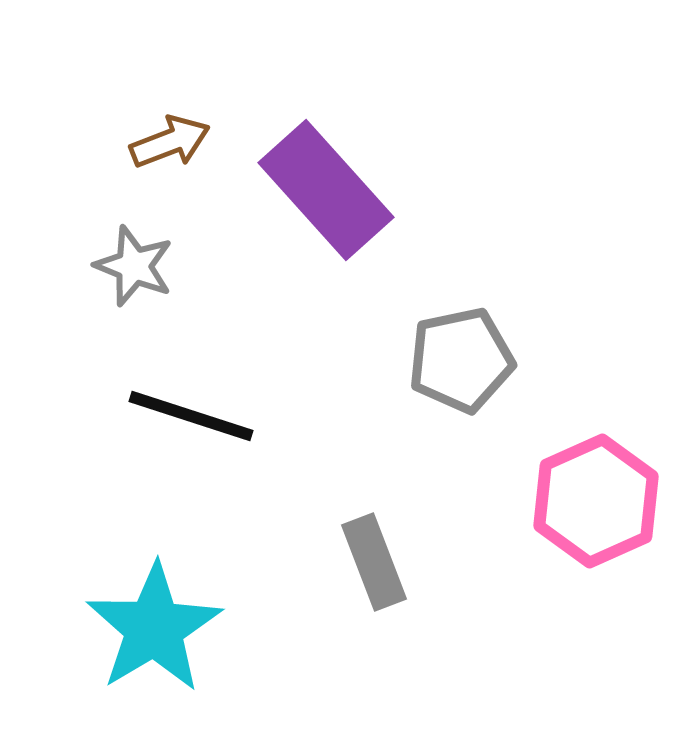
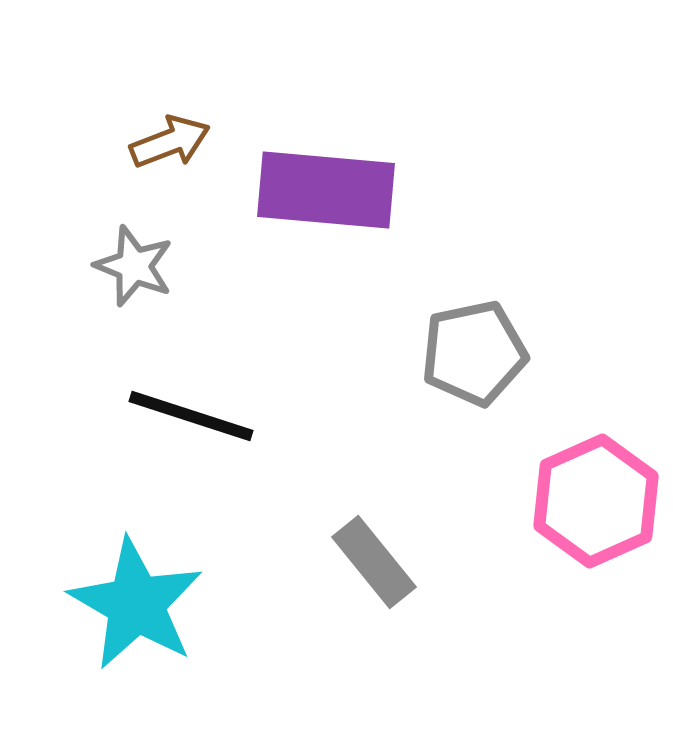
purple rectangle: rotated 43 degrees counterclockwise
gray pentagon: moved 13 px right, 7 px up
gray rectangle: rotated 18 degrees counterclockwise
cyan star: moved 18 px left, 24 px up; rotated 11 degrees counterclockwise
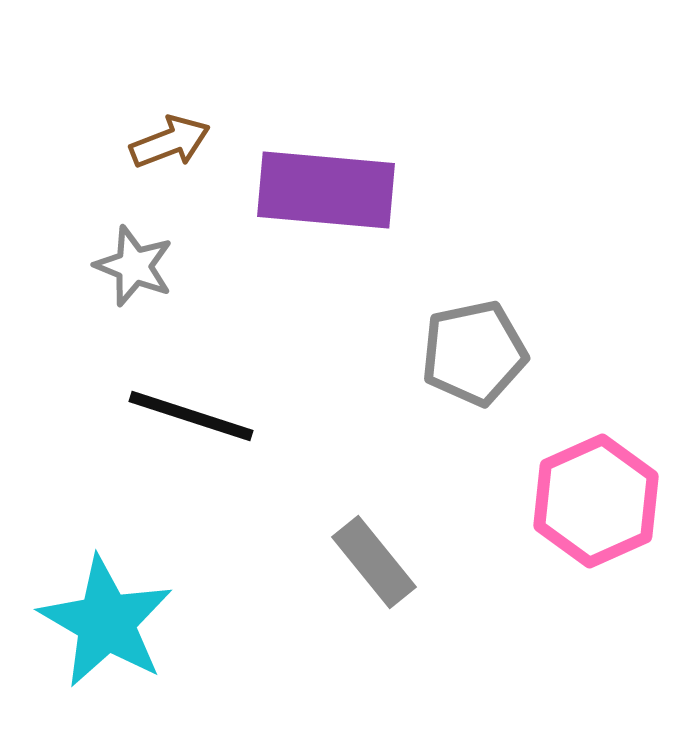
cyan star: moved 30 px left, 18 px down
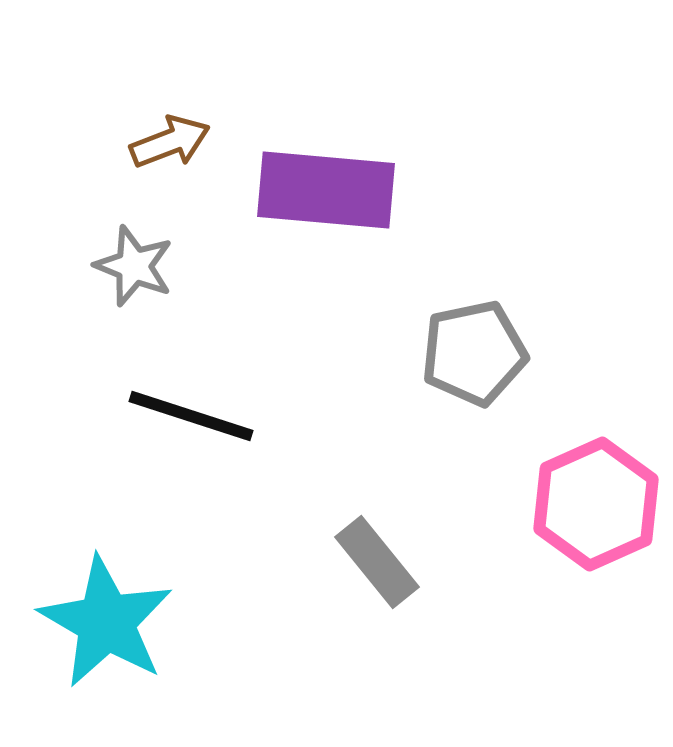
pink hexagon: moved 3 px down
gray rectangle: moved 3 px right
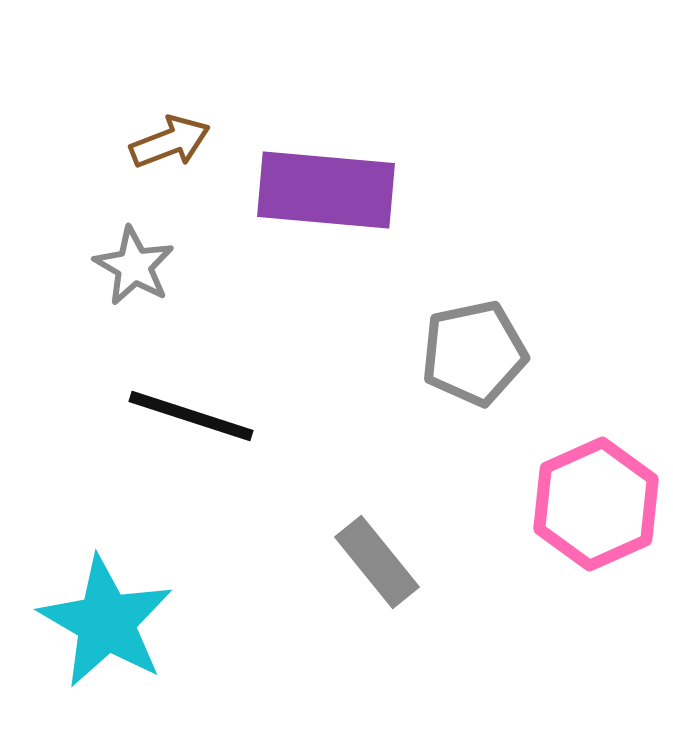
gray star: rotated 8 degrees clockwise
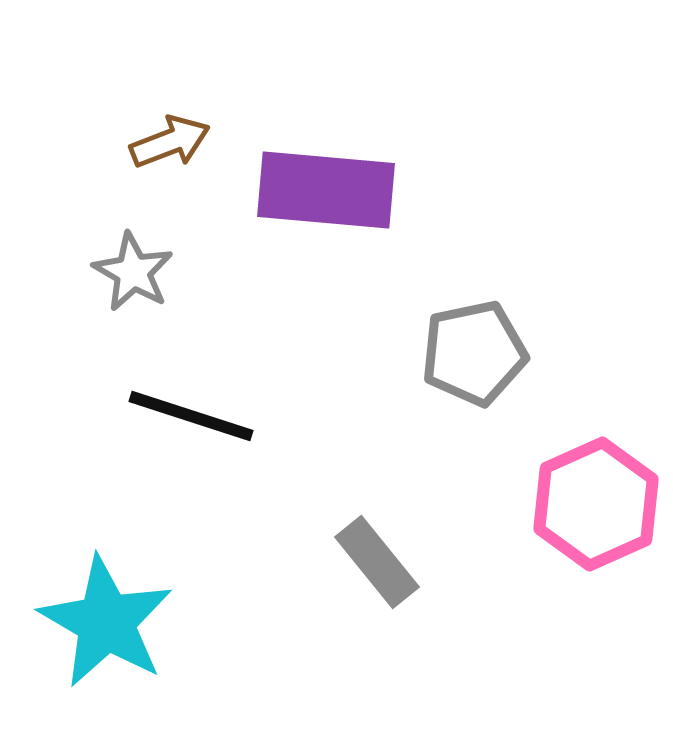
gray star: moved 1 px left, 6 px down
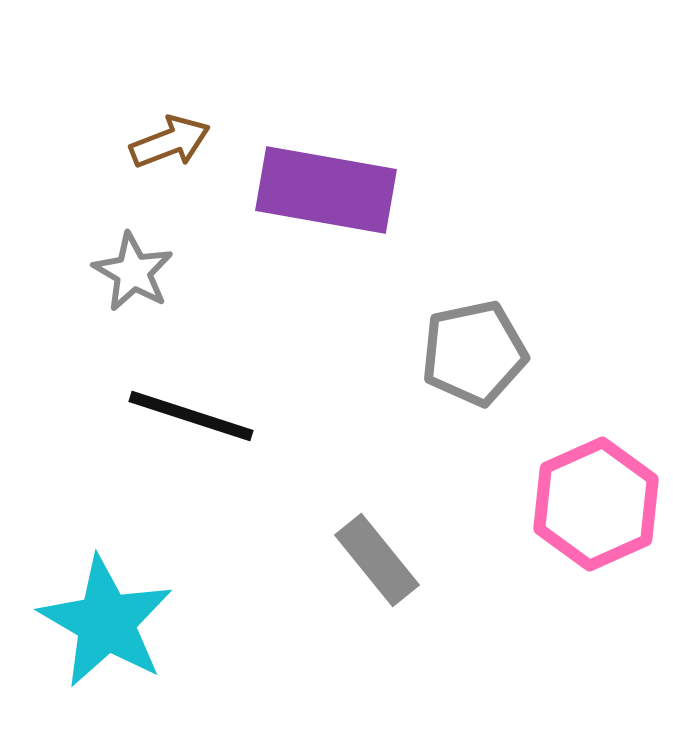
purple rectangle: rotated 5 degrees clockwise
gray rectangle: moved 2 px up
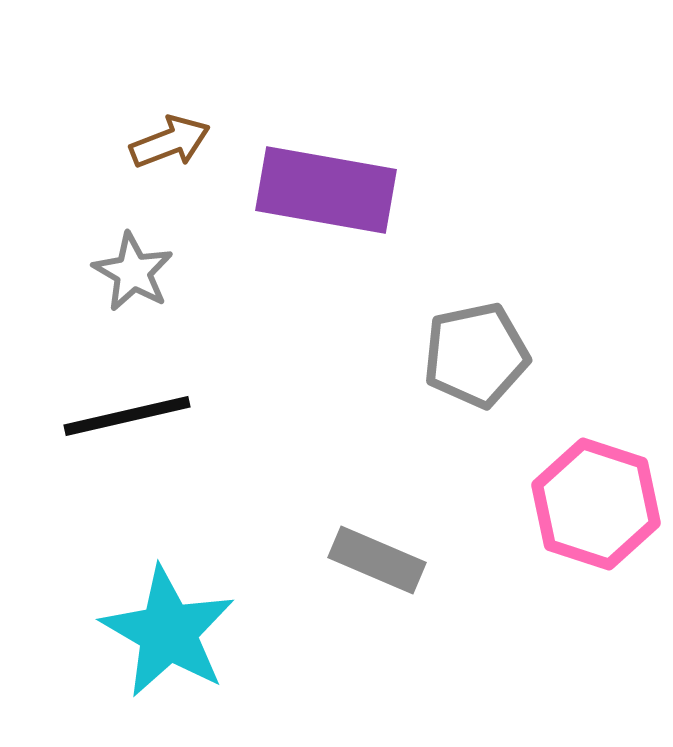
gray pentagon: moved 2 px right, 2 px down
black line: moved 64 px left; rotated 31 degrees counterclockwise
pink hexagon: rotated 18 degrees counterclockwise
gray rectangle: rotated 28 degrees counterclockwise
cyan star: moved 62 px right, 10 px down
